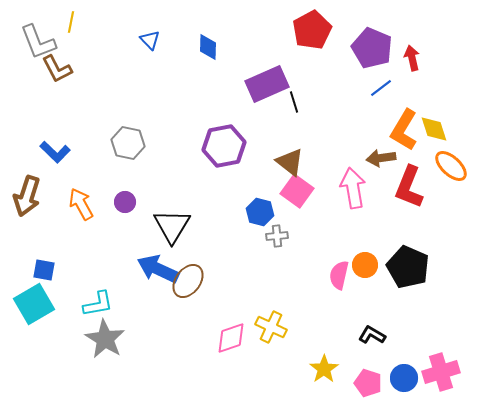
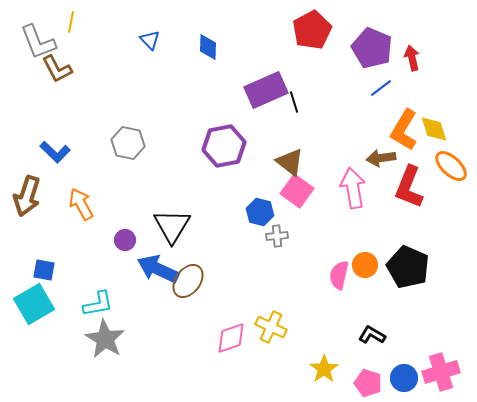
purple rectangle at (267, 84): moved 1 px left, 6 px down
purple circle at (125, 202): moved 38 px down
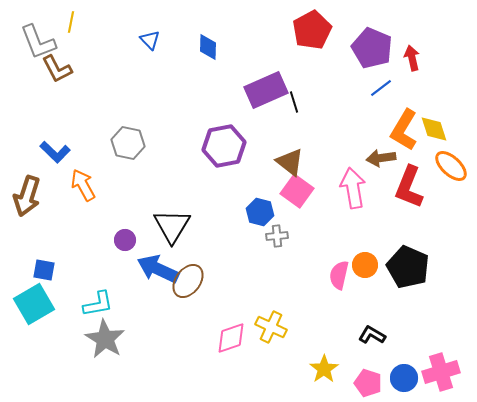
orange arrow at (81, 204): moved 2 px right, 19 px up
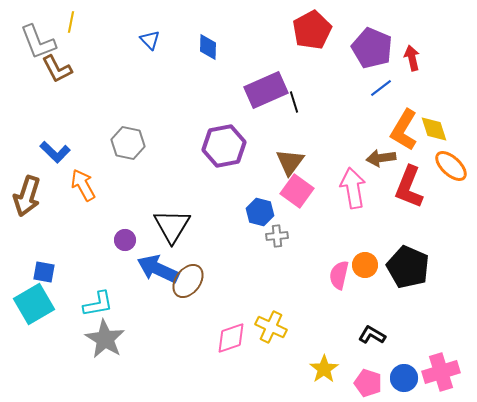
brown triangle at (290, 162): rotated 28 degrees clockwise
blue square at (44, 270): moved 2 px down
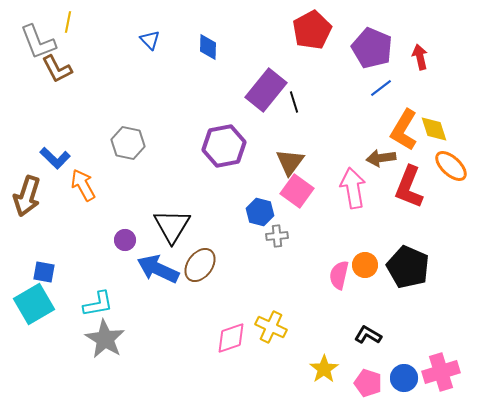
yellow line at (71, 22): moved 3 px left
red arrow at (412, 58): moved 8 px right, 1 px up
purple rectangle at (266, 90): rotated 27 degrees counterclockwise
blue L-shape at (55, 152): moved 6 px down
brown ellipse at (188, 281): moved 12 px right, 16 px up
black L-shape at (372, 335): moved 4 px left
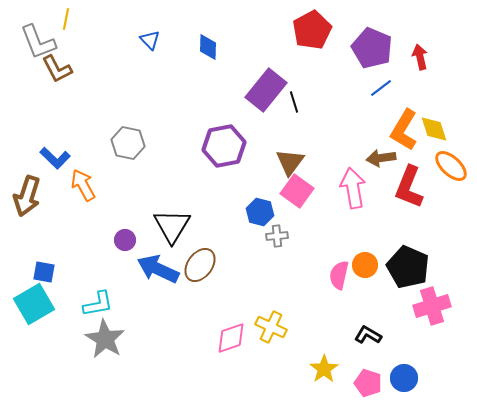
yellow line at (68, 22): moved 2 px left, 3 px up
pink cross at (441, 372): moved 9 px left, 66 px up
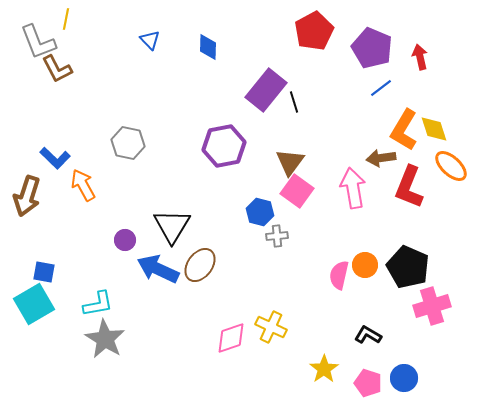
red pentagon at (312, 30): moved 2 px right, 1 px down
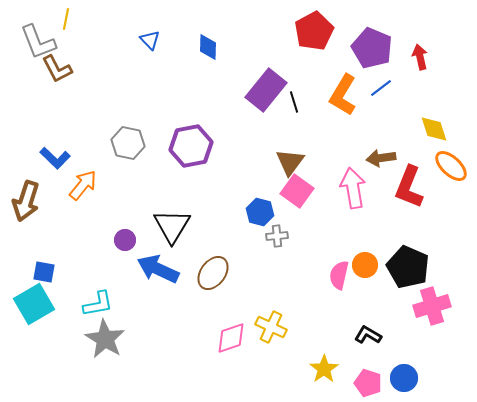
orange L-shape at (404, 130): moved 61 px left, 35 px up
purple hexagon at (224, 146): moved 33 px left
orange arrow at (83, 185): rotated 68 degrees clockwise
brown arrow at (27, 196): moved 1 px left, 5 px down
brown ellipse at (200, 265): moved 13 px right, 8 px down
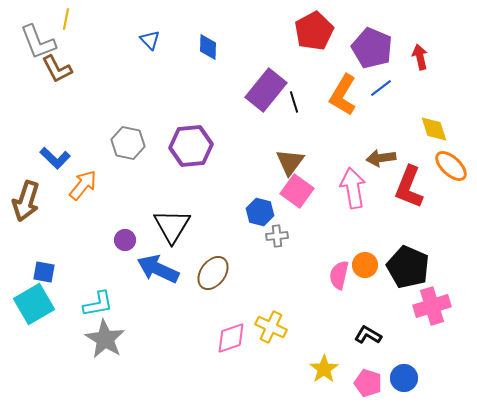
purple hexagon at (191, 146): rotated 6 degrees clockwise
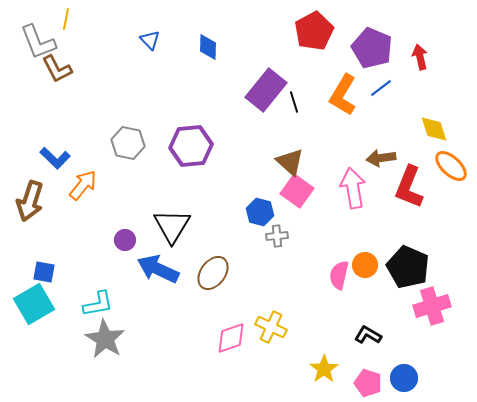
brown triangle at (290, 162): rotated 24 degrees counterclockwise
brown arrow at (26, 201): moved 4 px right
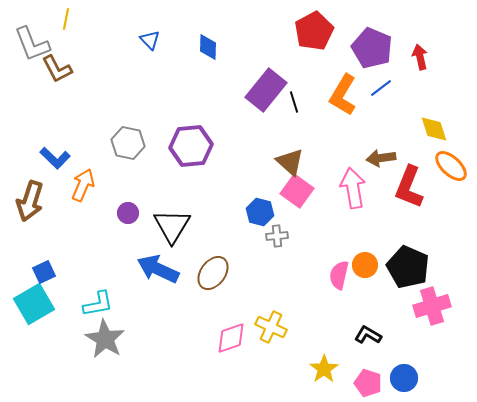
gray L-shape at (38, 42): moved 6 px left, 2 px down
orange arrow at (83, 185): rotated 16 degrees counterclockwise
purple circle at (125, 240): moved 3 px right, 27 px up
blue square at (44, 272): rotated 35 degrees counterclockwise
